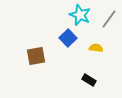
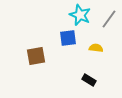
blue square: rotated 36 degrees clockwise
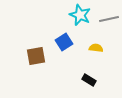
gray line: rotated 42 degrees clockwise
blue square: moved 4 px left, 4 px down; rotated 24 degrees counterclockwise
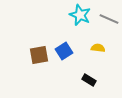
gray line: rotated 36 degrees clockwise
blue square: moved 9 px down
yellow semicircle: moved 2 px right
brown square: moved 3 px right, 1 px up
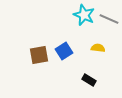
cyan star: moved 4 px right
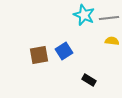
gray line: moved 1 px up; rotated 30 degrees counterclockwise
yellow semicircle: moved 14 px right, 7 px up
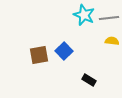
blue square: rotated 12 degrees counterclockwise
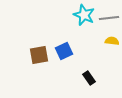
blue square: rotated 18 degrees clockwise
black rectangle: moved 2 px up; rotated 24 degrees clockwise
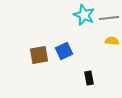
black rectangle: rotated 24 degrees clockwise
